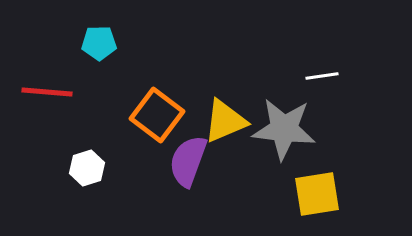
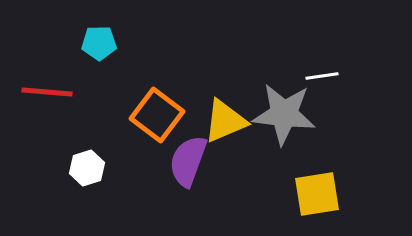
gray star: moved 15 px up
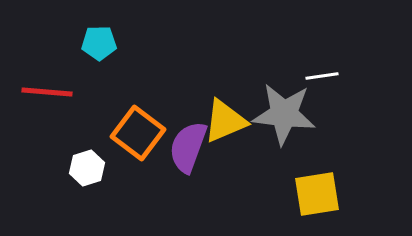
orange square: moved 19 px left, 18 px down
purple semicircle: moved 14 px up
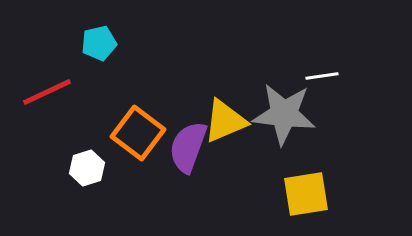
cyan pentagon: rotated 12 degrees counterclockwise
red line: rotated 30 degrees counterclockwise
yellow square: moved 11 px left
